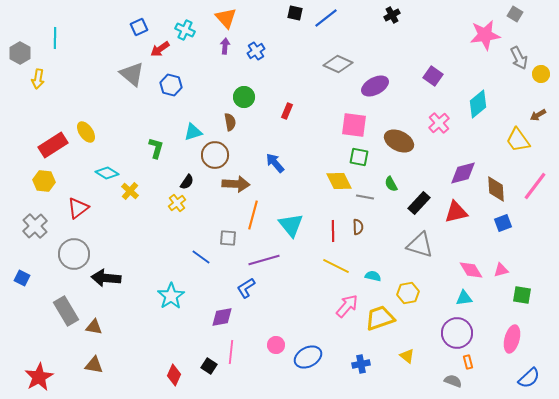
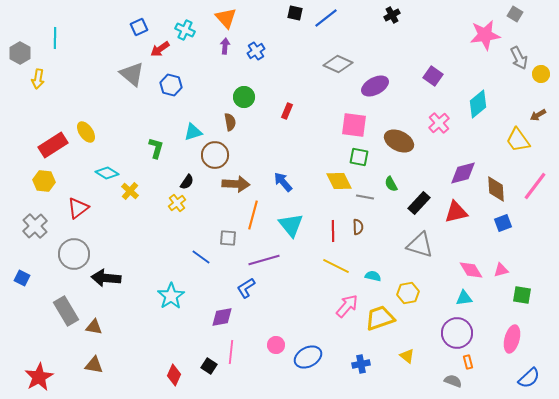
blue arrow at (275, 163): moved 8 px right, 19 px down
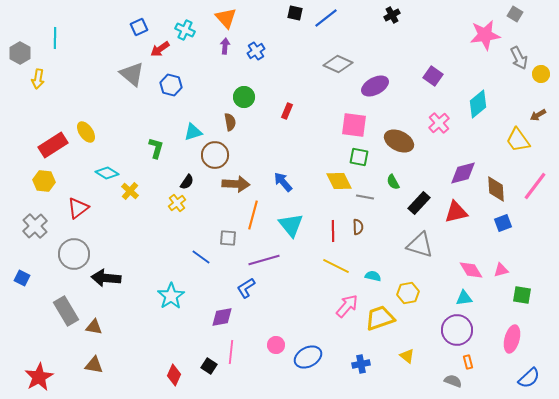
green semicircle at (391, 184): moved 2 px right, 2 px up
purple circle at (457, 333): moved 3 px up
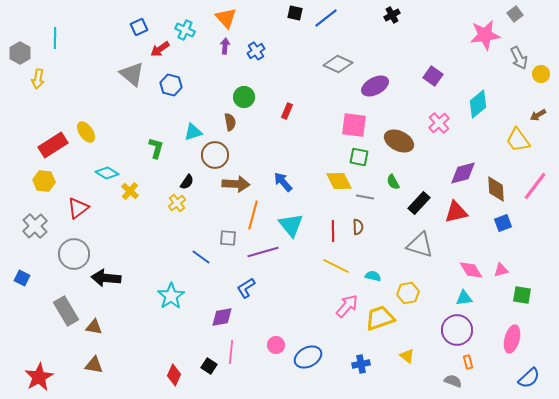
gray square at (515, 14): rotated 21 degrees clockwise
purple line at (264, 260): moved 1 px left, 8 px up
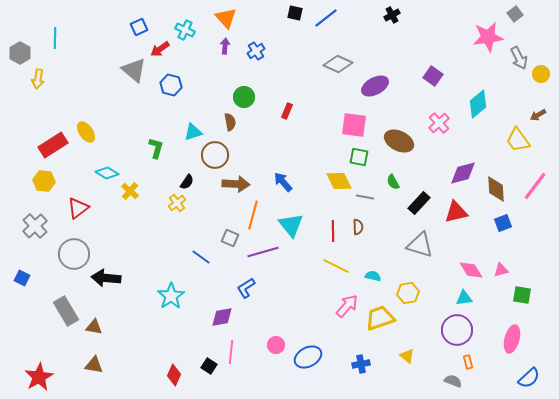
pink star at (485, 35): moved 3 px right, 2 px down
gray triangle at (132, 74): moved 2 px right, 4 px up
gray square at (228, 238): moved 2 px right; rotated 18 degrees clockwise
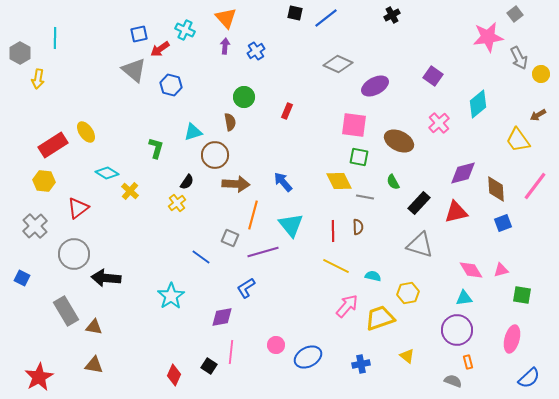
blue square at (139, 27): moved 7 px down; rotated 12 degrees clockwise
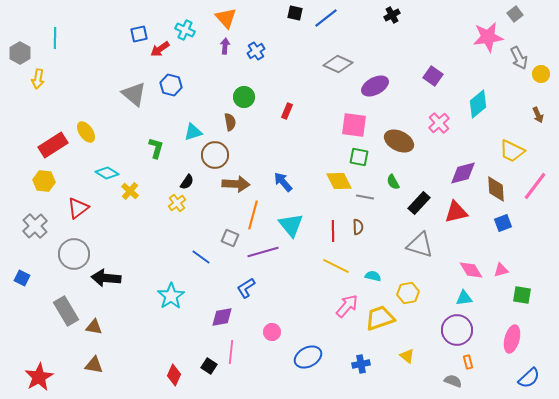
gray triangle at (134, 70): moved 24 px down
brown arrow at (538, 115): rotated 84 degrees counterclockwise
yellow trapezoid at (518, 140): moved 6 px left, 11 px down; rotated 28 degrees counterclockwise
pink circle at (276, 345): moved 4 px left, 13 px up
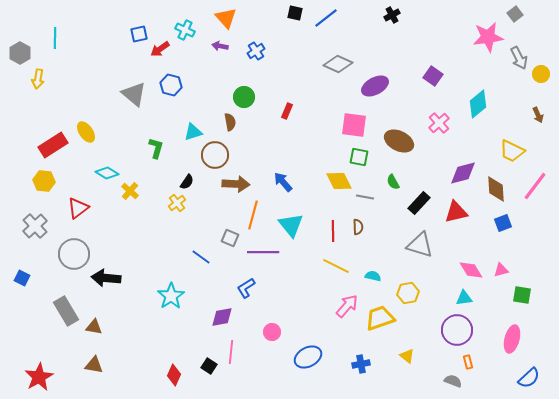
purple arrow at (225, 46): moved 5 px left; rotated 84 degrees counterclockwise
purple line at (263, 252): rotated 16 degrees clockwise
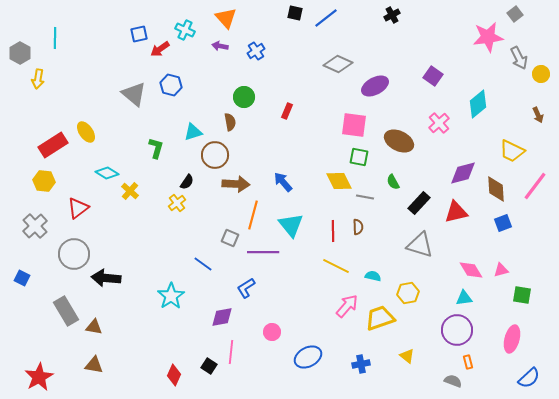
blue line at (201, 257): moved 2 px right, 7 px down
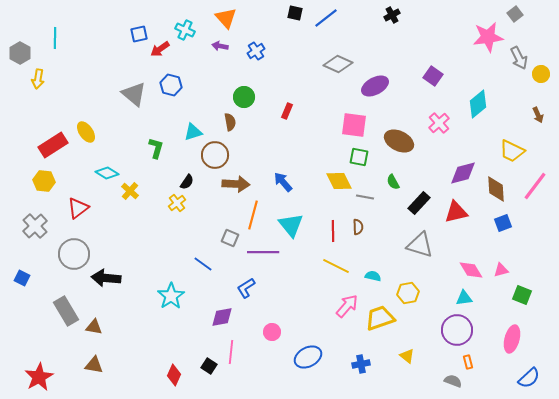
green square at (522, 295): rotated 12 degrees clockwise
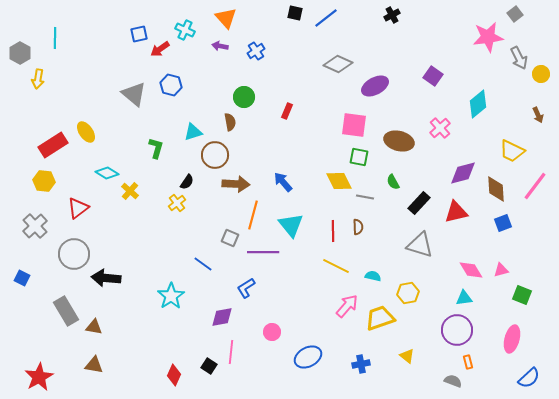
pink cross at (439, 123): moved 1 px right, 5 px down
brown ellipse at (399, 141): rotated 12 degrees counterclockwise
